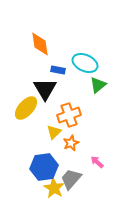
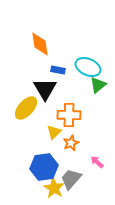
cyan ellipse: moved 3 px right, 4 px down
orange cross: rotated 20 degrees clockwise
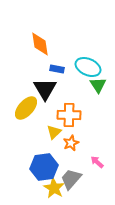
blue rectangle: moved 1 px left, 1 px up
green triangle: rotated 24 degrees counterclockwise
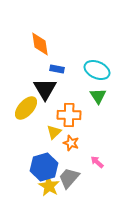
cyan ellipse: moved 9 px right, 3 px down
green triangle: moved 11 px down
orange star: rotated 28 degrees counterclockwise
blue hexagon: rotated 8 degrees counterclockwise
gray trapezoid: moved 2 px left, 1 px up
yellow star: moved 5 px left, 2 px up
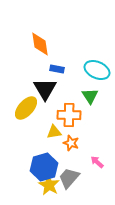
green triangle: moved 8 px left
yellow triangle: rotated 35 degrees clockwise
yellow star: moved 1 px up
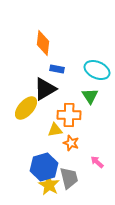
orange diamond: moved 3 px right, 1 px up; rotated 15 degrees clockwise
black triangle: rotated 30 degrees clockwise
yellow triangle: moved 1 px right, 2 px up
gray trapezoid: rotated 125 degrees clockwise
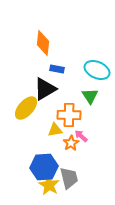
orange star: rotated 21 degrees clockwise
pink arrow: moved 16 px left, 26 px up
blue hexagon: rotated 12 degrees clockwise
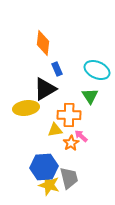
blue rectangle: rotated 56 degrees clockwise
yellow ellipse: rotated 40 degrees clockwise
yellow star: rotated 15 degrees counterclockwise
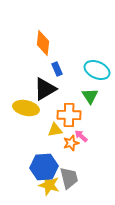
yellow ellipse: rotated 20 degrees clockwise
orange star: rotated 14 degrees clockwise
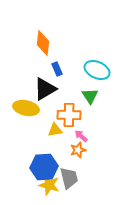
orange star: moved 7 px right, 7 px down
